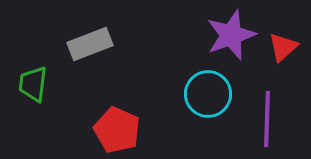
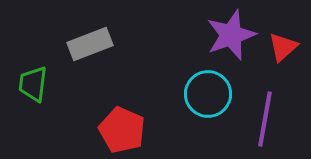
purple line: moved 2 px left; rotated 8 degrees clockwise
red pentagon: moved 5 px right
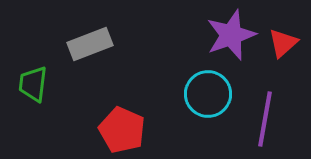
red triangle: moved 4 px up
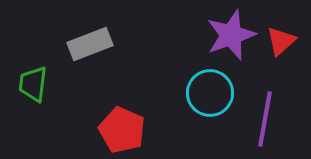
red triangle: moved 2 px left, 2 px up
cyan circle: moved 2 px right, 1 px up
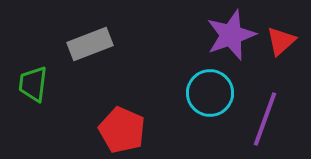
purple line: rotated 10 degrees clockwise
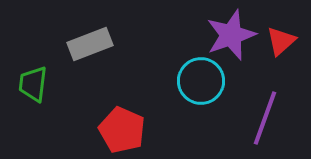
cyan circle: moved 9 px left, 12 px up
purple line: moved 1 px up
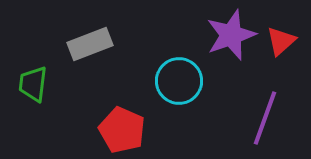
cyan circle: moved 22 px left
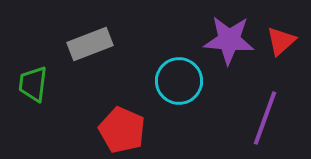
purple star: moved 2 px left, 5 px down; rotated 24 degrees clockwise
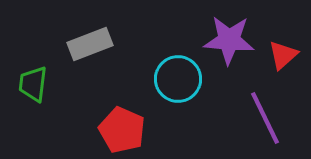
red triangle: moved 2 px right, 14 px down
cyan circle: moved 1 px left, 2 px up
purple line: rotated 46 degrees counterclockwise
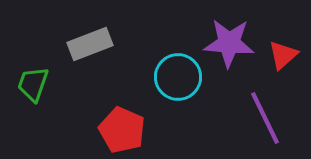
purple star: moved 3 px down
cyan circle: moved 2 px up
green trapezoid: rotated 12 degrees clockwise
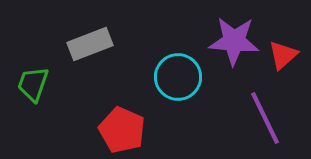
purple star: moved 5 px right, 2 px up
